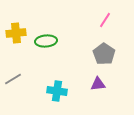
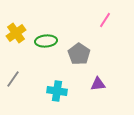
yellow cross: rotated 30 degrees counterclockwise
gray pentagon: moved 25 px left
gray line: rotated 24 degrees counterclockwise
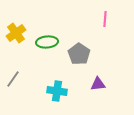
pink line: moved 1 px up; rotated 28 degrees counterclockwise
green ellipse: moved 1 px right, 1 px down
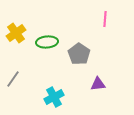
cyan cross: moved 3 px left, 6 px down; rotated 36 degrees counterclockwise
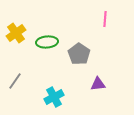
gray line: moved 2 px right, 2 px down
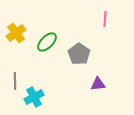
green ellipse: rotated 40 degrees counterclockwise
gray line: rotated 36 degrees counterclockwise
cyan cross: moved 20 px left
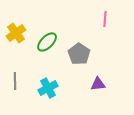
cyan cross: moved 14 px right, 9 px up
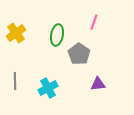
pink line: moved 11 px left, 3 px down; rotated 14 degrees clockwise
green ellipse: moved 10 px right, 7 px up; rotated 35 degrees counterclockwise
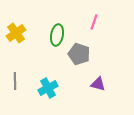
gray pentagon: rotated 15 degrees counterclockwise
purple triangle: rotated 21 degrees clockwise
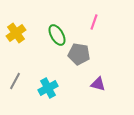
green ellipse: rotated 40 degrees counterclockwise
gray pentagon: rotated 10 degrees counterclockwise
gray line: rotated 30 degrees clockwise
